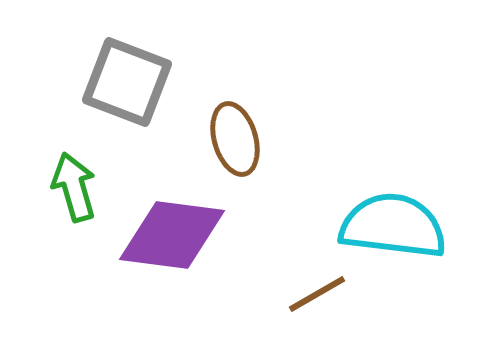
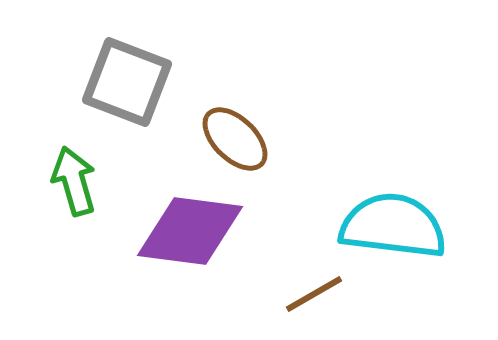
brown ellipse: rotated 30 degrees counterclockwise
green arrow: moved 6 px up
purple diamond: moved 18 px right, 4 px up
brown line: moved 3 px left
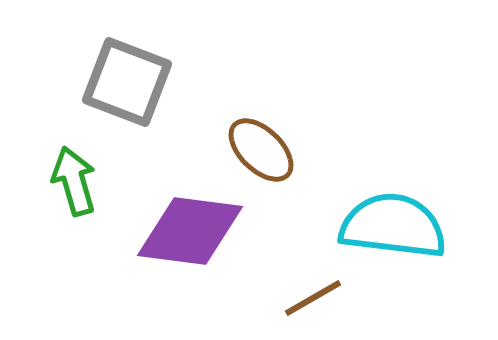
brown ellipse: moved 26 px right, 11 px down
brown line: moved 1 px left, 4 px down
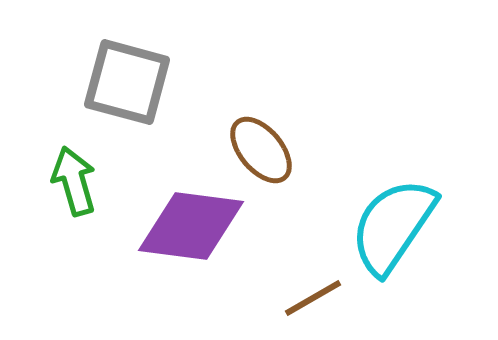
gray square: rotated 6 degrees counterclockwise
brown ellipse: rotated 6 degrees clockwise
cyan semicircle: rotated 63 degrees counterclockwise
purple diamond: moved 1 px right, 5 px up
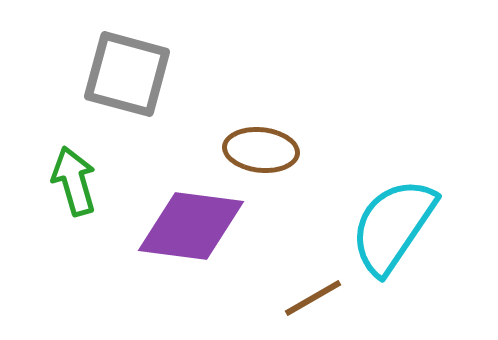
gray square: moved 8 px up
brown ellipse: rotated 44 degrees counterclockwise
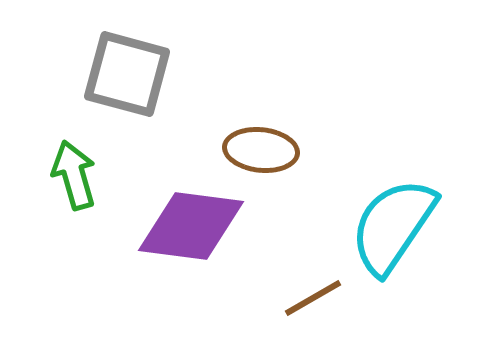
green arrow: moved 6 px up
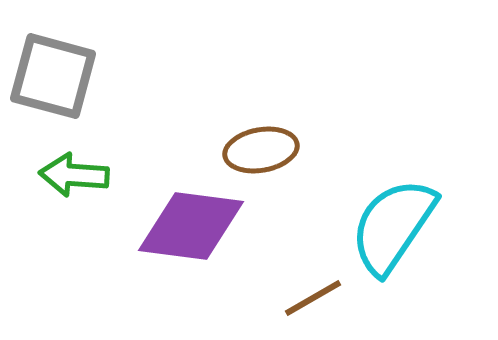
gray square: moved 74 px left, 2 px down
brown ellipse: rotated 16 degrees counterclockwise
green arrow: rotated 70 degrees counterclockwise
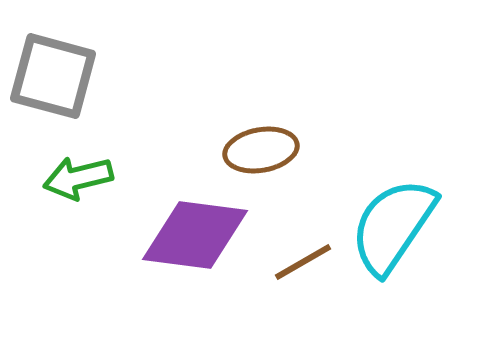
green arrow: moved 4 px right, 3 px down; rotated 18 degrees counterclockwise
purple diamond: moved 4 px right, 9 px down
brown line: moved 10 px left, 36 px up
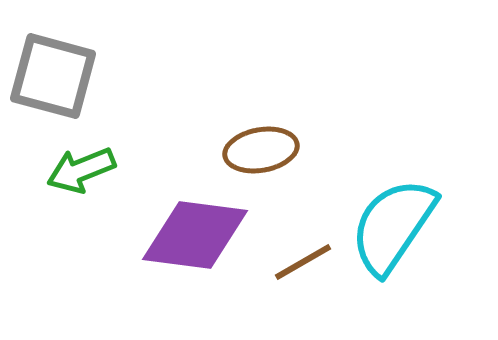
green arrow: moved 3 px right, 8 px up; rotated 8 degrees counterclockwise
